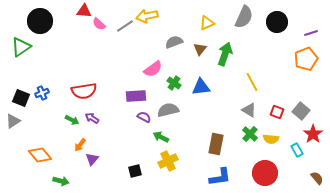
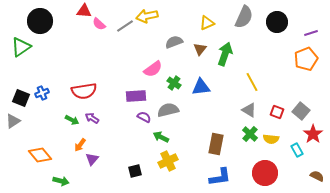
brown semicircle at (317, 178): moved 2 px up; rotated 24 degrees counterclockwise
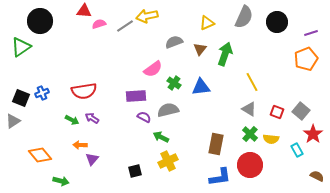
pink semicircle at (99, 24): rotated 120 degrees clockwise
gray triangle at (249, 110): moved 1 px up
orange arrow at (80, 145): rotated 56 degrees clockwise
red circle at (265, 173): moved 15 px left, 8 px up
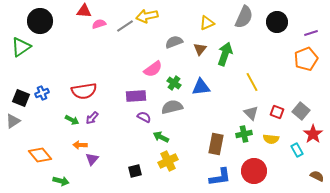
gray triangle at (249, 109): moved 2 px right, 4 px down; rotated 14 degrees clockwise
gray semicircle at (168, 110): moved 4 px right, 3 px up
purple arrow at (92, 118): rotated 80 degrees counterclockwise
green cross at (250, 134): moved 6 px left; rotated 35 degrees clockwise
red circle at (250, 165): moved 4 px right, 6 px down
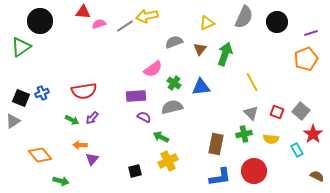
red triangle at (84, 11): moved 1 px left, 1 px down
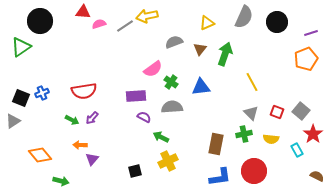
green cross at (174, 83): moved 3 px left, 1 px up
gray semicircle at (172, 107): rotated 10 degrees clockwise
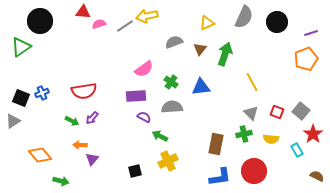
pink semicircle at (153, 69): moved 9 px left
green arrow at (72, 120): moved 1 px down
green arrow at (161, 137): moved 1 px left, 1 px up
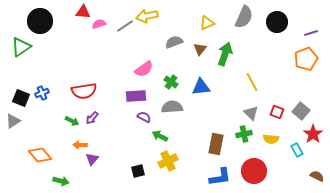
black square at (135, 171): moved 3 px right
